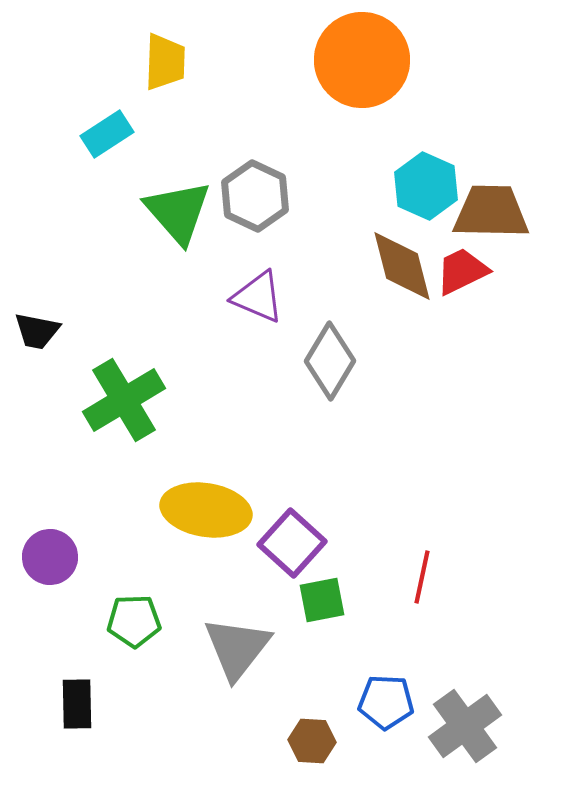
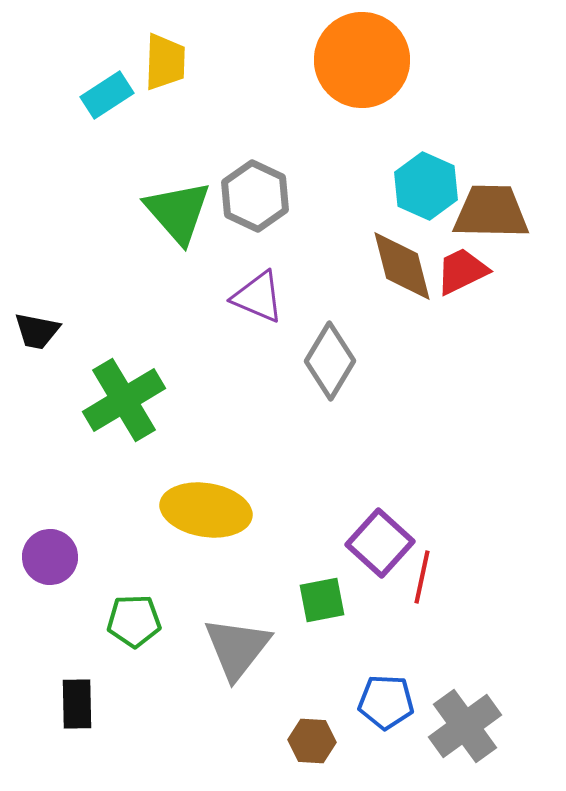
cyan rectangle: moved 39 px up
purple square: moved 88 px right
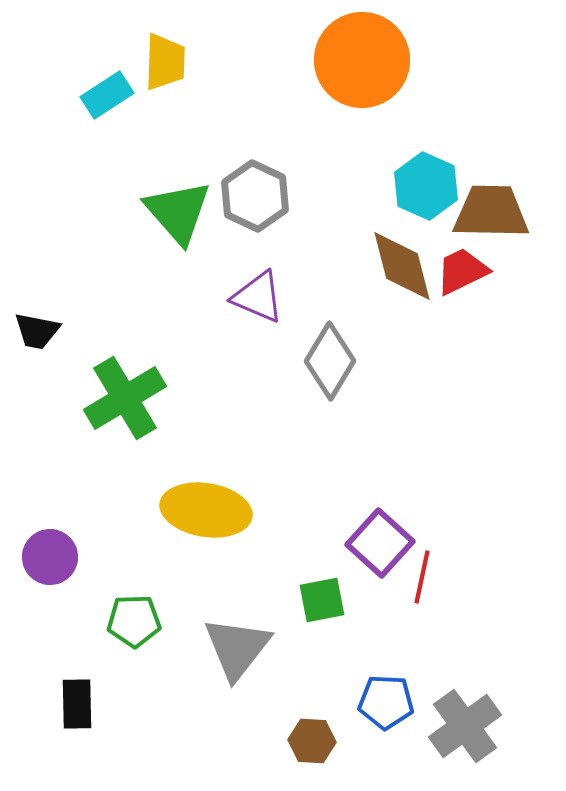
green cross: moved 1 px right, 2 px up
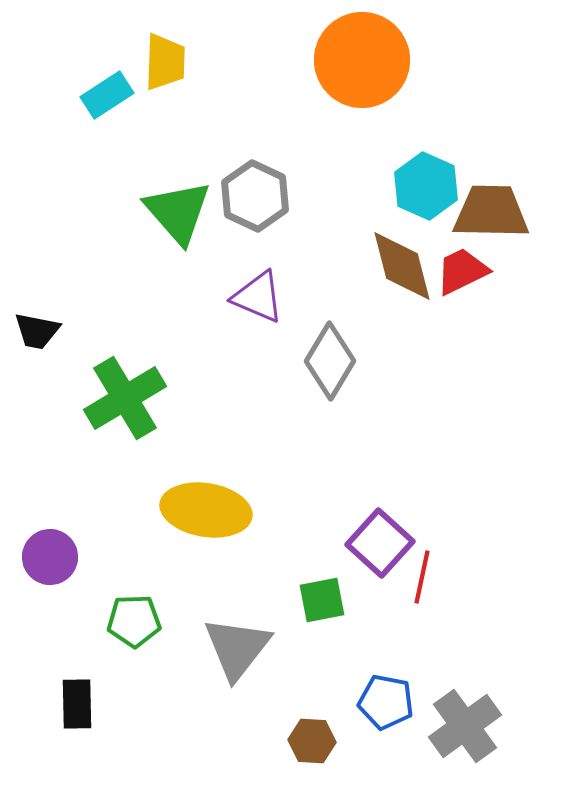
blue pentagon: rotated 8 degrees clockwise
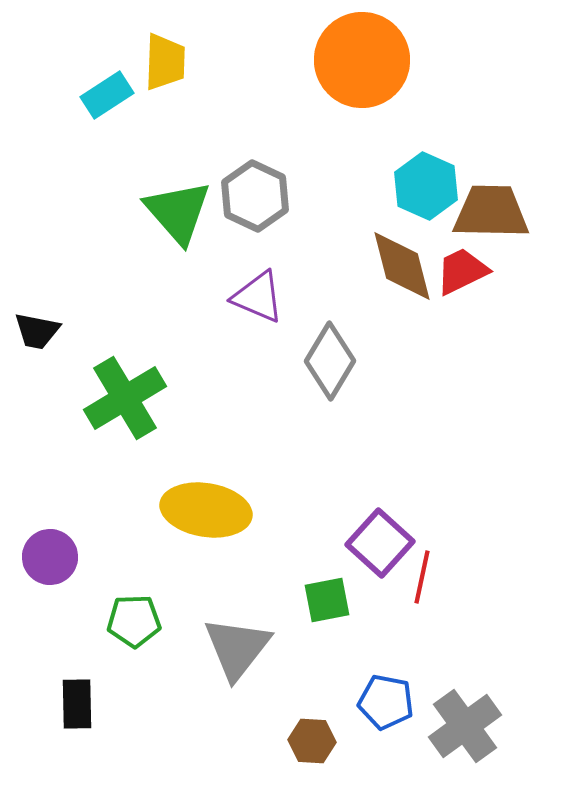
green square: moved 5 px right
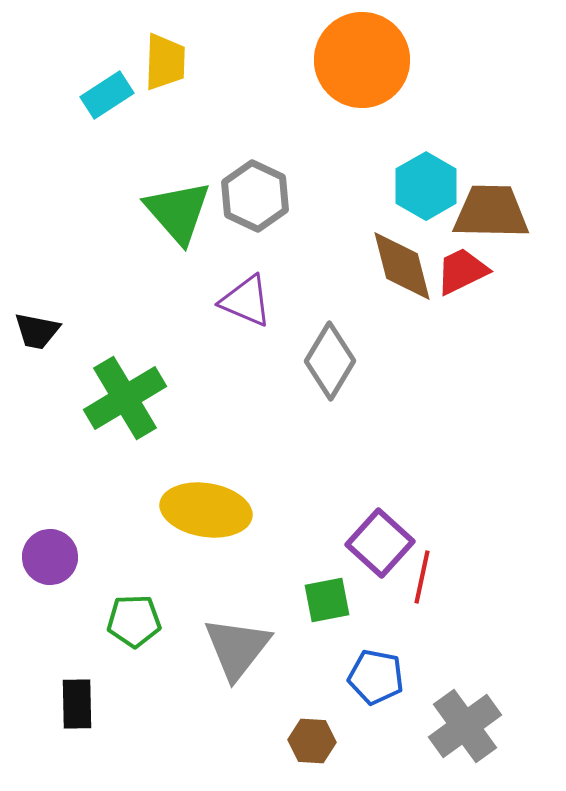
cyan hexagon: rotated 6 degrees clockwise
purple triangle: moved 12 px left, 4 px down
blue pentagon: moved 10 px left, 25 px up
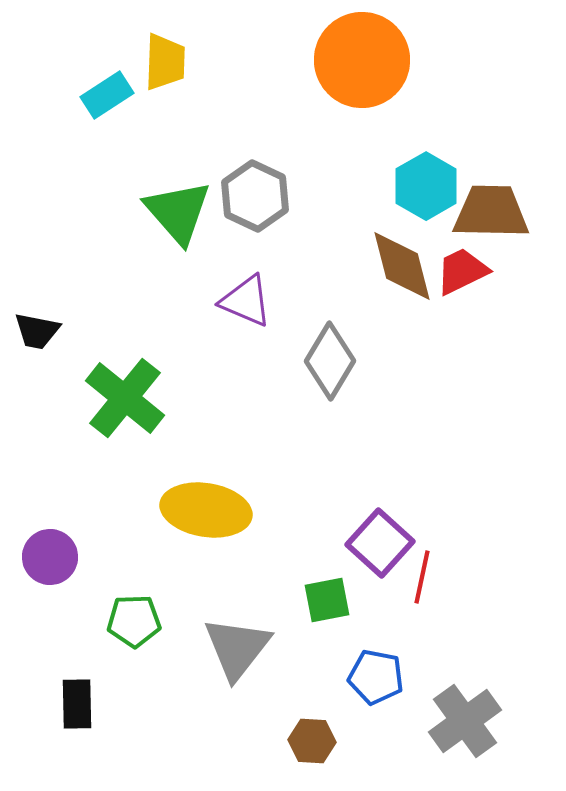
green cross: rotated 20 degrees counterclockwise
gray cross: moved 5 px up
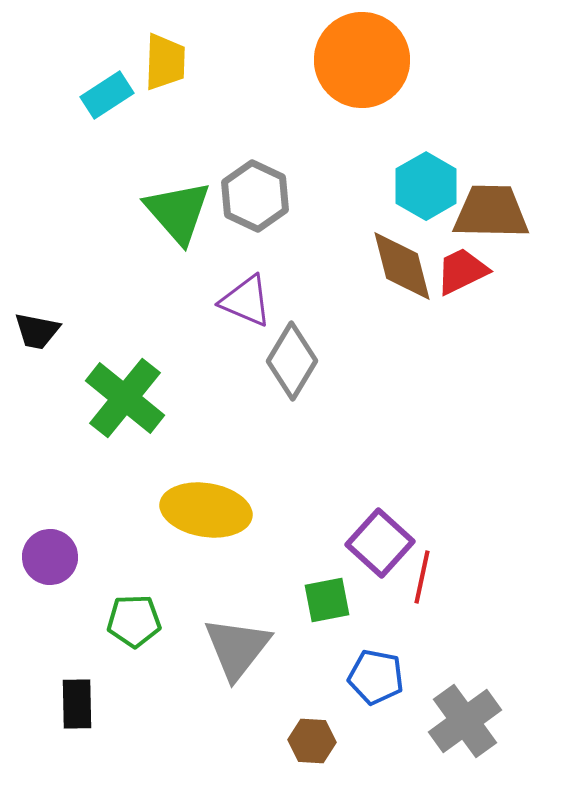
gray diamond: moved 38 px left
